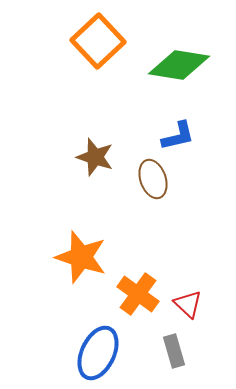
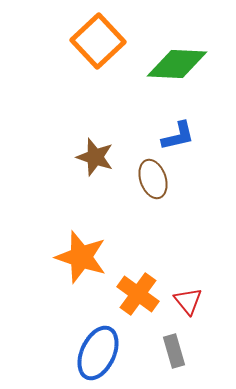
green diamond: moved 2 px left, 1 px up; rotated 6 degrees counterclockwise
red triangle: moved 3 px up; rotated 8 degrees clockwise
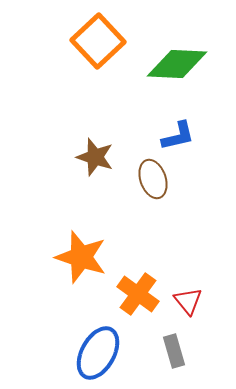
blue ellipse: rotated 4 degrees clockwise
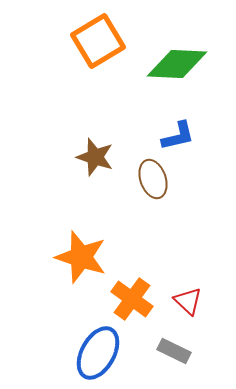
orange square: rotated 12 degrees clockwise
orange cross: moved 6 px left, 5 px down
red triangle: rotated 8 degrees counterclockwise
gray rectangle: rotated 48 degrees counterclockwise
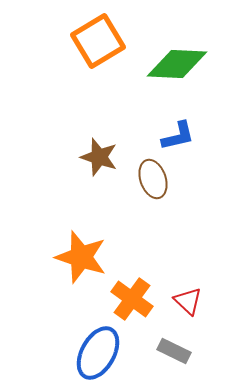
brown star: moved 4 px right
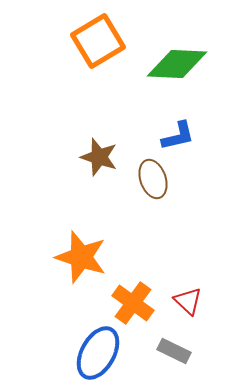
orange cross: moved 1 px right, 4 px down
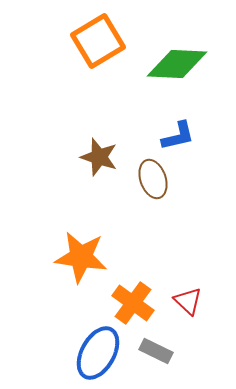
orange star: rotated 10 degrees counterclockwise
gray rectangle: moved 18 px left
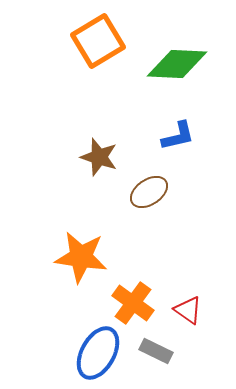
brown ellipse: moved 4 px left, 13 px down; rotated 75 degrees clockwise
red triangle: moved 9 px down; rotated 8 degrees counterclockwise
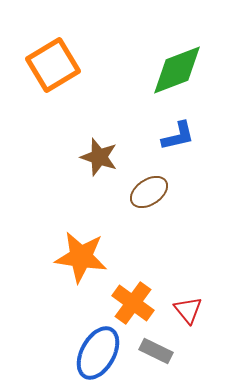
orange square: moved 45 px left, 24 px down
green diamond: moved 6 px down; rotated 24 degrees counterclockwise
red triangle: rotated 16 degrees clockwise
